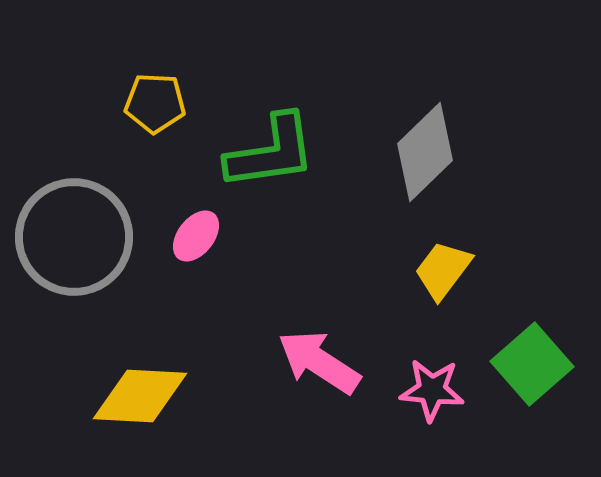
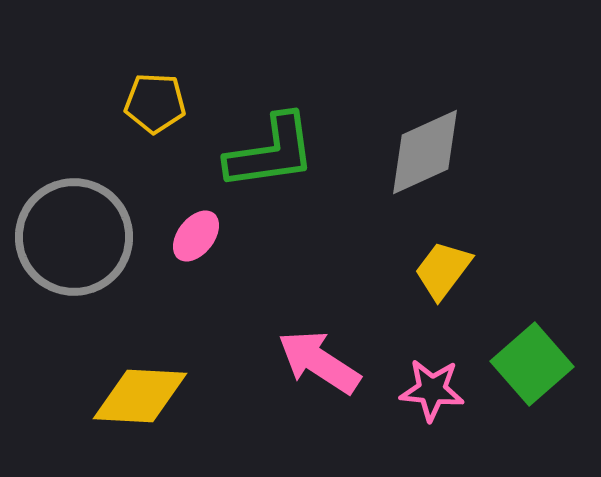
gray diamond: rotated 20 degrees clockwise
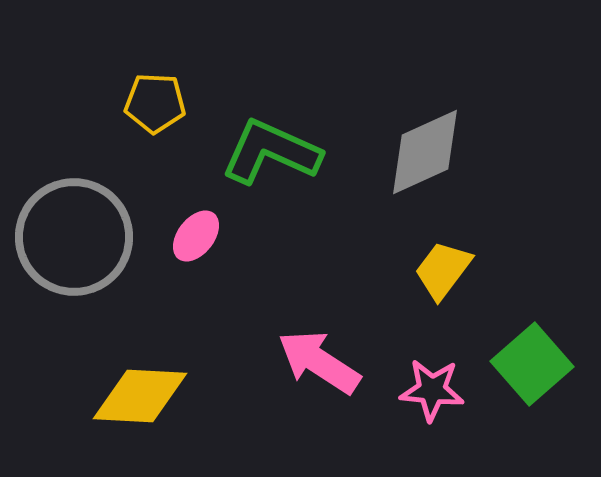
green L-shape: rotated 148 degrees counterclockwise
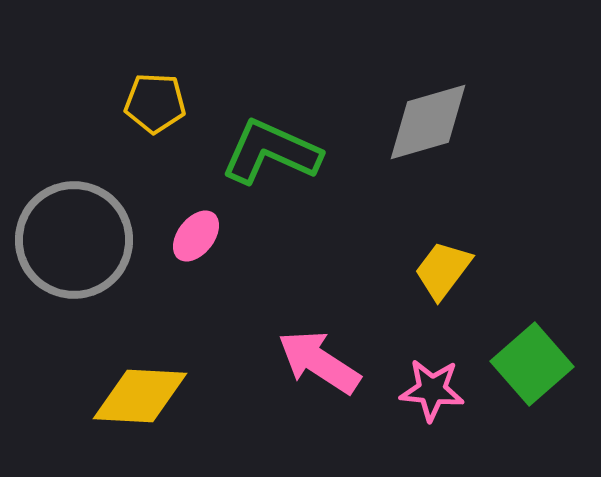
gray diamond: moved 3 px right, 30 px up; rotated 8 degrees clockwise
gray circle: moved 3 px down
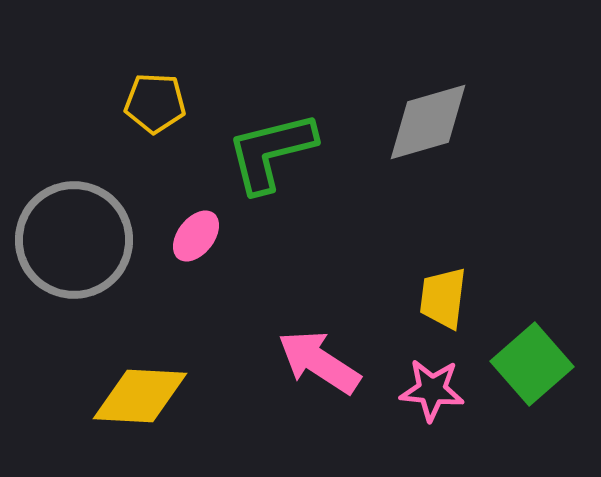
green L-shape: rotated 38 degrees counterclockwise
yellow trapezoid: moved 28 px down; rotated 30 degrees counterclockwise
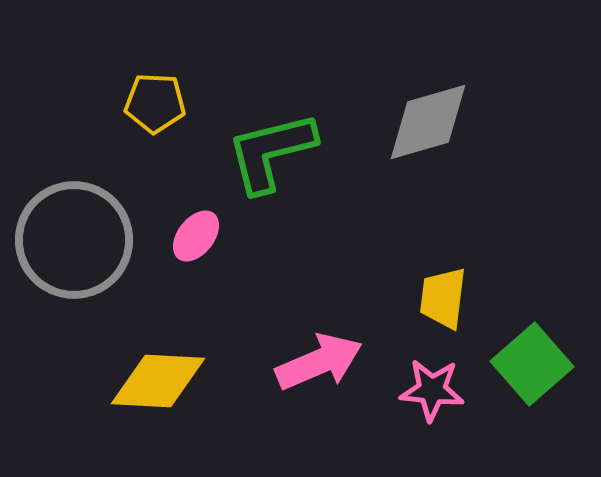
pink arrow: rotated 124 degrees clockwise
yellow diamond: moved 18 px right, 15 px up
